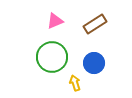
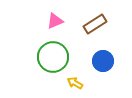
green circle: moved 1 px right
blue circle: moved 9 px right, 2 px up
yellow arrow: rotated 42 degrees counterclockwise
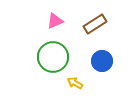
blue circle: moved 1 px left
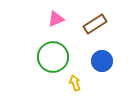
pink triangle: moved 1 px right, 2 px up
yellow arrow: rotated 42 degrees clockwise
